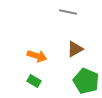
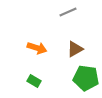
gray line: rotated 36 degrees counterclockwise
orange arrow: moved 8 px up
green pentagon: moved 3 px up; rotated 15 degrees counterclockwise
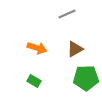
gray line: moved 1 px left, 2 px down
green pentagon: rotated 10 degrees counterclockwise
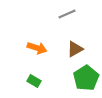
green pentagon: rotated 30 degrees counterclockwise
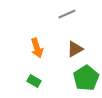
orange arrow: rotated 54 degrees clockwise
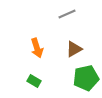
brown triangle: moved 1 px left
green pentagon: rotated 20 degrees clockwise
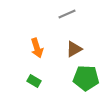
green pentagon: rotated 15 degrees clockwise
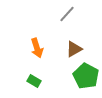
gray line: rotated 24 degrees counterclockwise
green pentagon: moved 2 px up; rotated 25 degrees clockwise
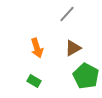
brown triangle: moved 1 px left, 1 px up
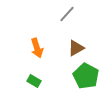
brown triangle: moved 3 px right
